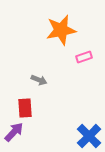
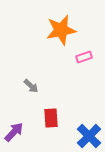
gray arrow: moved 8 px left, 6 px down; rotated 21 degrees clockwise
red rectangle: moved 26 px right, 10 px down
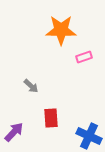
orange star: rotated 12 degrees clockwise
blue cross: rotated 20 degrees counterclockwise
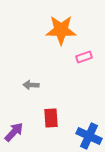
gray arrow: moved 1 px up; rotated 140 degrees clockwise
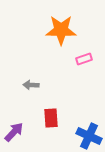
pink rectangle: moved 2 px down
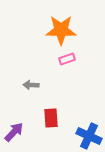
pink rectangle: moved 17 px left
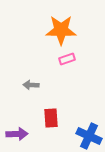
purple arrow: moved 3 px right, 2 px down; rotated 45 degrees clockwise
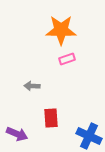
gray arrow: moved 1 px right, 1 px down
purple arrow: rotated 25 degrees clockwise
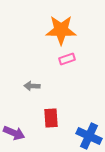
purple arrow: moved 3 px left, 1 px up
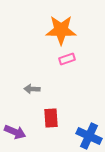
gray arrow: moved 3 px down
purple arrow: moved 1 px right, 1 px up
